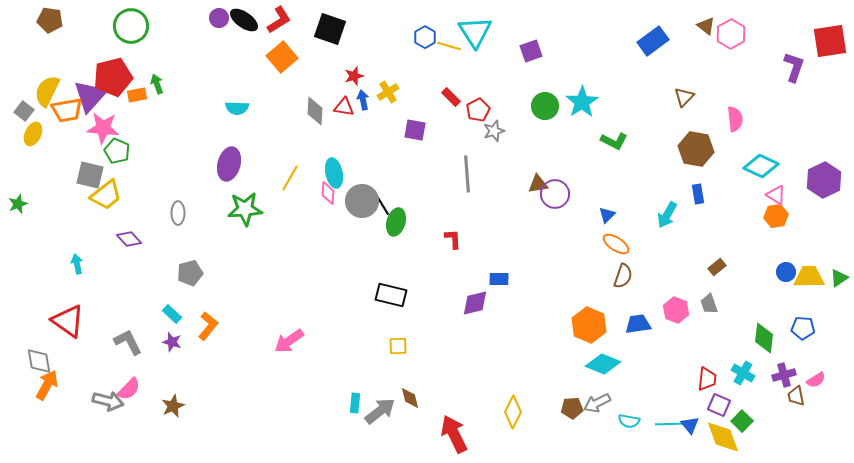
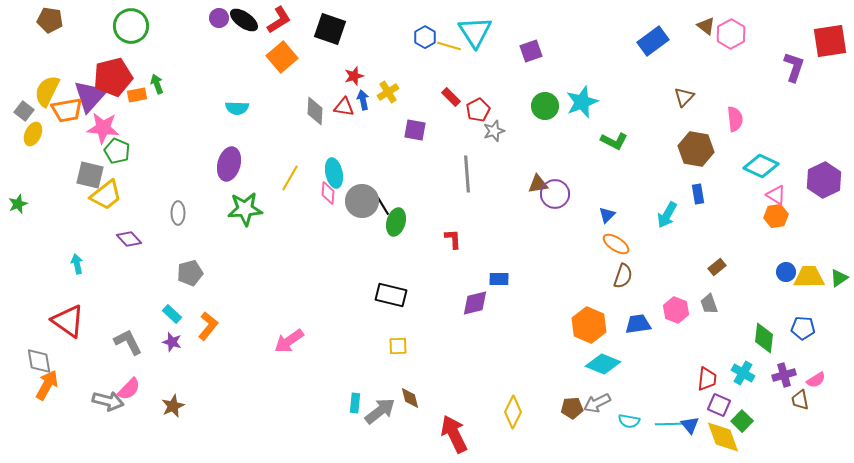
cyan star at (582, 102): rotated 12 degrees clockwise
brown trapezoid at (796, 396): moved 4 px right, 4 px down
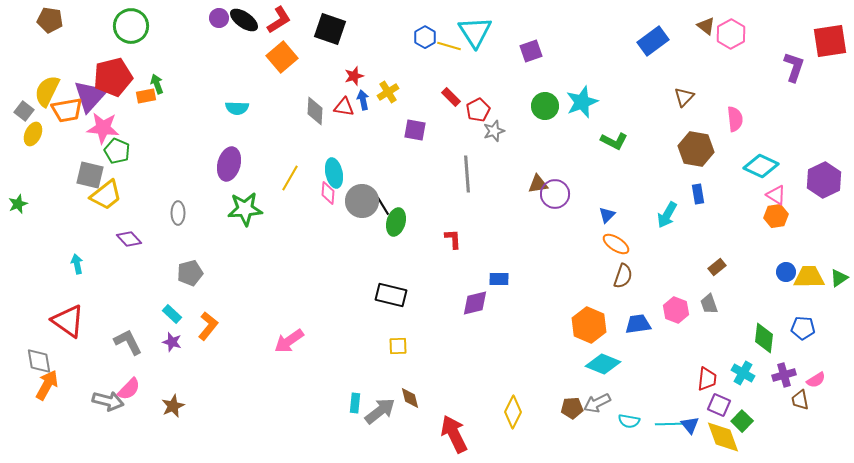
orange rectangle at (137, 95): moved 9 px right, 1 px down
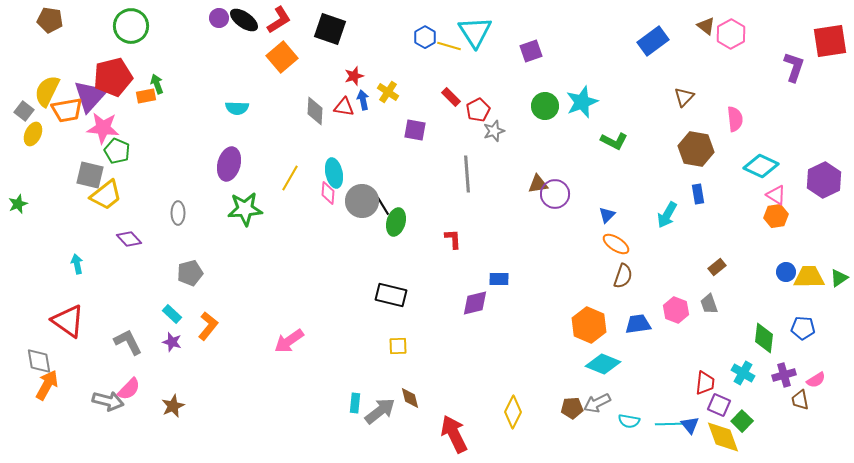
yellow cross at (388, 92): rotated 25 degrees counterclockwise
red trapezoid at (707, 379): moved 2 px left, 4 px down
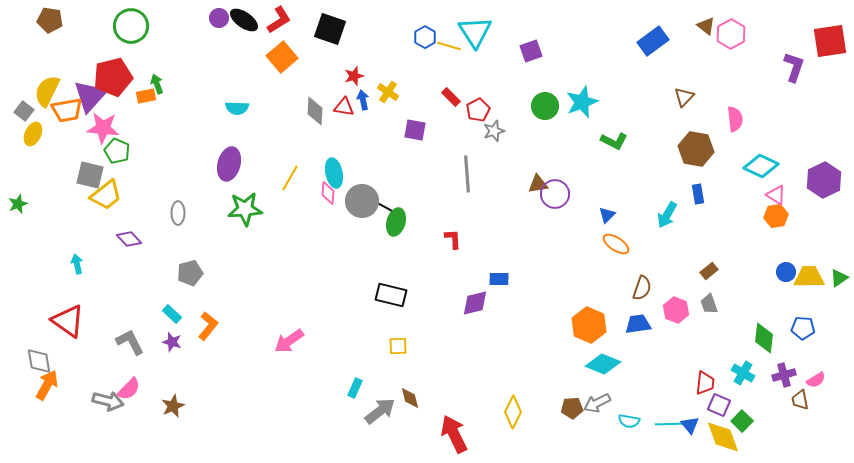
black line at (383, 206): rotated 30 degrees counterclockwise
brown rectangle at (717, 267): moved 8 px left, 4 px down
brown semicircle at (623, 276): moved 19 px right, 12 px down
gray L-shape at (128, 342): moved 2 px right
cyan rectangle at (355, 403): moved 15 px up; rotated 18 degrees clockwise
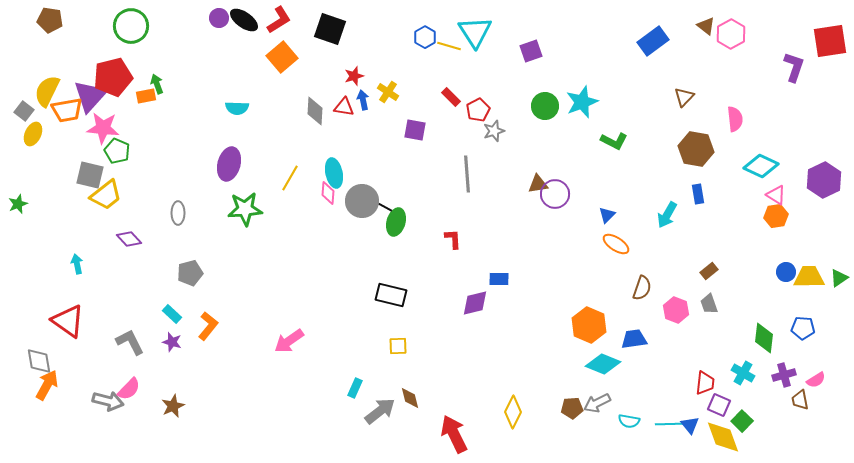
blue trapezoid at (638, 324): moved 4 px left, 15 px down
